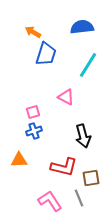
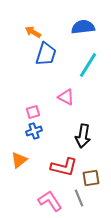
blue semicircle: moved 1 px right
black arrow: rotated 25 degrees clockwise
orange triangle: rotated 36 degrees counterclockwise
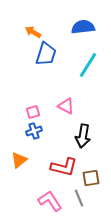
pink triangle: moved 9 px down
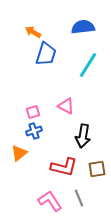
orange triangle: moved 7 px up
brown square: moved 6 px right, 9 px up
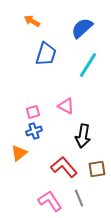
blue semicircle: moved 1 px left, 1 px down; rotated 35 degrees counterclockwise
orange arrow: moved 1 px left, 11 px up
red L-shape: rotated 144 degrees counterclockwise
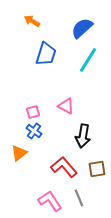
cyan line: moved 5 px up
blue cross: rotated 35 degrees counterclockwise
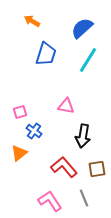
pink triangle: rotated 18 degrees counterclockwise
pink square: moved 13 px left
gray line: moved 5 px right
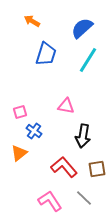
gray line: rotated 24 degrees counterclockwise
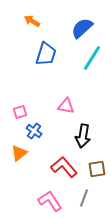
cyan line: moved 4 px right, 2 px up
gray line: rotated 66 degrees clockwise
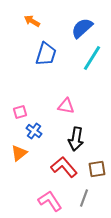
black arrow: moved 7 px left, 3 px down
